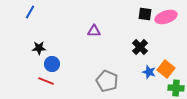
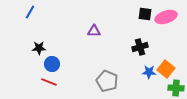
black cross: rotated 28 degrees clockwise
blue star: rotated 16 degrees counterclockwise
red line: moved 3 px right, 1 px down
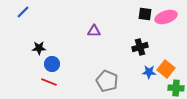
blue line: moved 7 px left; rotated 16 degrees clockwise
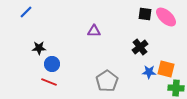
blue line: moved 3 px right
pink ellipse: rotated 60 degrees clockwise
black cross: rotated 21 degrees counterclockwise
orange square: rotated 24 degrees counterclockwise
gray pentagon: rotated 15 degrees clockwise
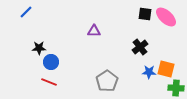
blue circle: moved 1 px left, 2 px up
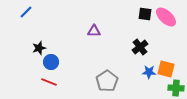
black star: rotated 16 degrees counterclockwise
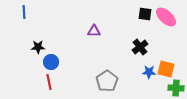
blue line: moved 2 px left; rotated 48 degrees counterclockwise
black star: moved 1 px left, 1 px up; rotated 16 degrees clockwise
red line: rotated 56 degrees clockwise
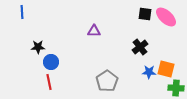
blue line: moved 2 px left
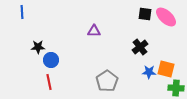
blue circle: moved 2 px up
